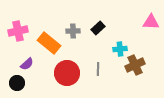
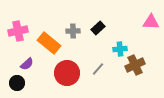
gray line: rotated 40 degrees clockwise
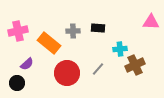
black rectangle: rotated 48 degrees clockwise
